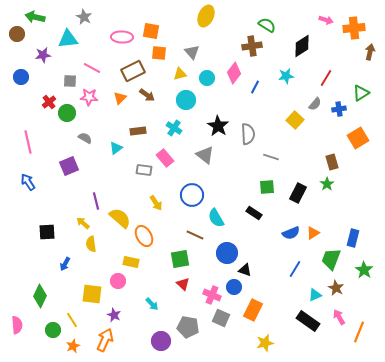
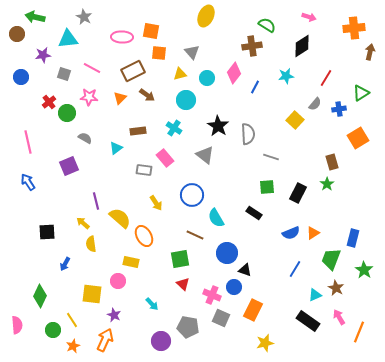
pink arrow at (326, 20): moved 17 px left, 3 px up
gray square at (70, 81): moved 6 px left, 7 px up; rotated 16 degrees clockwise
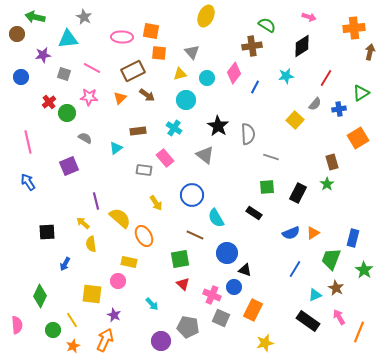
yellow rectangle at (131, 262): moved 2 px left
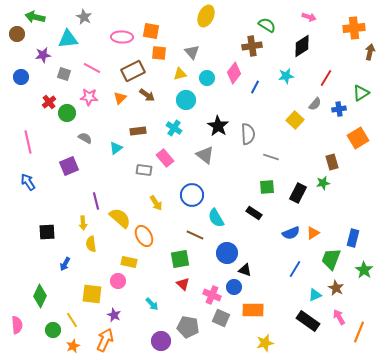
green star at (327, 184): moved 4 px left, 1 px up; rotated 24 degrees clockwise
yellow arrow at (83, 223): rotated 136 degrees counterclockwise
orange rectangle at (253, 310): rotated 65 degrees clockwise
